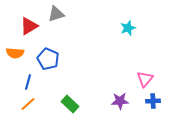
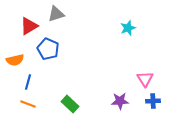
orange semicircle: moved 7 px down; rotated 18 degrees counterclockwise
blue pentagon: moved 10 px up
pink triangle: rotated 12 degrees counterclockwise
orange line: rotated 63 degrees clockwise
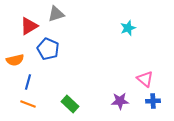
pink triangle: rotated 18 degrees counterclockwise
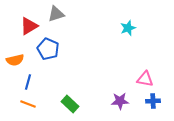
pink triangle: rotated 30 degrees counterclockwise
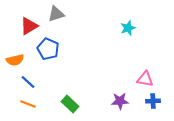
blue line: rotated 63 degrees counterclockwise
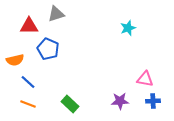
red triangle: rotated 30 degrees clockwise
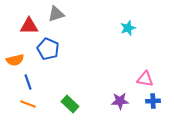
blue line: rotated 28 degrees clockwise
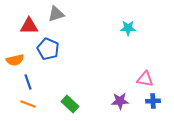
cyan star: rotated 21 degrees clockwise
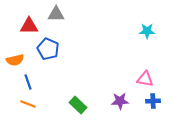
gray triangle: rotated 18 degrees clockwise
cyan star: moved 19 px right, 3 px down
green rectangle: moved 8 px right, 1 px down
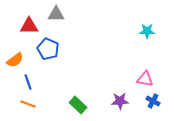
orange semicircle: rotated 24 degrees counterclockwise
blue cross: rotated 32 degrees clockwise
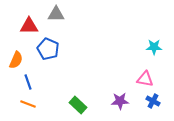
cyan star: moved 7 px right, 16 px down
orange semicircle: moved 1 px right; rotated 30 degrees counterclockwise
